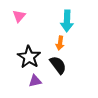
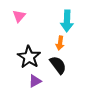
purple triangle: rotated 16 degrees counterclockwise
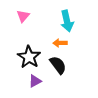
pink triangle: moved 4 px right
cyan arrow: rotated 15 degrees counterclockwise
orange arrow: rotated 80 degrees clockwise
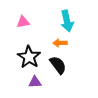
pink triangle: moved 6 px down; rotated 40 degrees clockwise
purple triangle: moved 1 px down; rotated 24 degrees clockwise
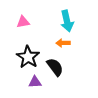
orange arrow: moved 3 px right
black star: moved 1 px left
black semicircle: moved 3 px left, 2 px down
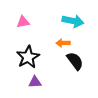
cyan arrow: moved 6 px right; rotated 65 degrees counterclockwise
black star: rotated 10 degrees clockwise
black semicircle: moved 20 px right, 6 px up
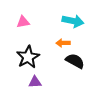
black semicircle: rotated 24 degrees counterclockwise
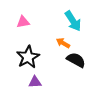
cyan arrow: rotated 45 degrees clockwise
orange arrow: rotated 32 degrees clockwise
black semicircle: moved 1 px right, 1 px up
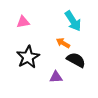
purple triangle: moved 21 px right, 5 px up
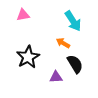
pink triangle: moved 7 px up
black semicircle: moved 1 px left, 4 px down; rotated 30 degrees clockwise
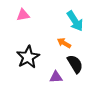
cyan arrow: moved 2 px right
orange arrow: moved 1 px right
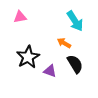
pink triangle: moved 3 px left, 2 px down
purple triangle: moved 6 px left, 6 px up; rotated 24 degrees clockwise
